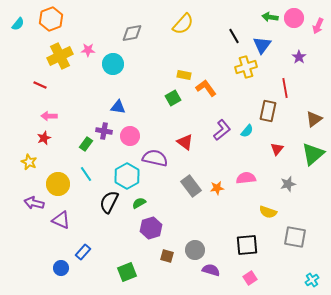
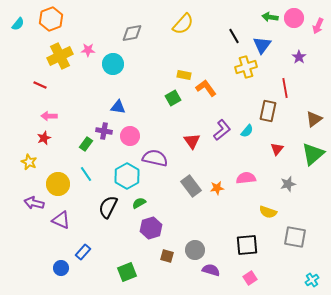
red triangle at (185, 142): moved 7 px right, 1 px up; rotated 18 degrees clockwise
black semicircle at (109, 202): moved 1 px left, 5 px down
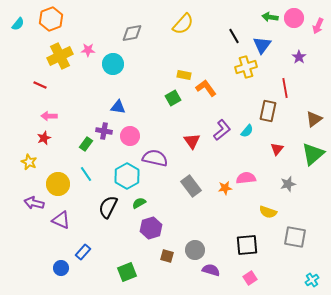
orange star at (217, 188): moved 8 px right
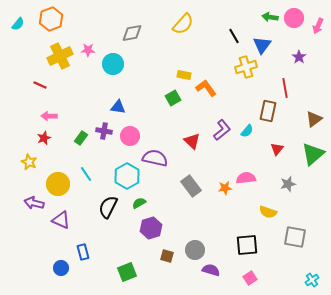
red triangle at (192, 141): rotated 12 degrees counterclockwise
green rectangle at (86, 144): moved 5 px left, 6 px up
blue rectangle at (83, 252): rotated 56 degrees counterclockwise
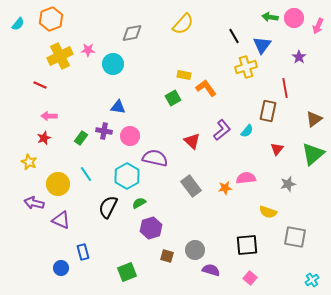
pink square at (250, 278): rotated 16 degrees counterclockwise
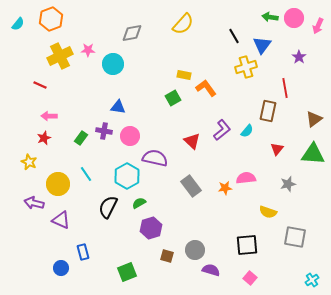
green triangle at (313, 154): rotated 45 degrees clockwise
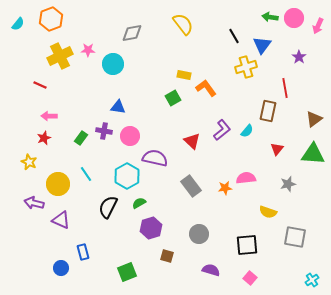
yellow semicircle at (183, 24): rotated 80 degrees counterclockwise
gray circle at (195, 250): moved 4 px right, 16 px up
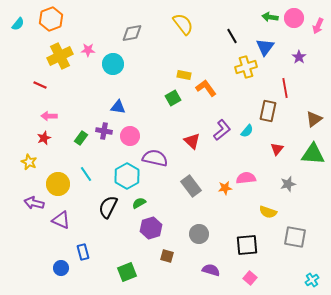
black line at (234, 36): moved 2 px left
blue triangle at (262, 45): moved 3 px right, 2 px down
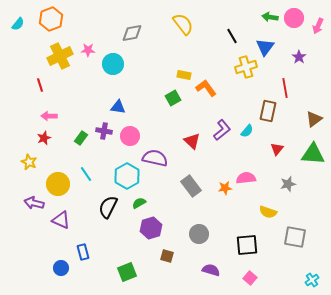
red line at (40, 85): rotated 48 degrees clockwise
